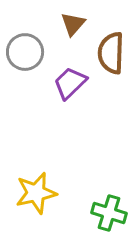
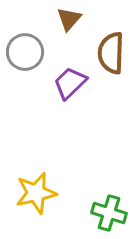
brown triangle: moved 4 px left, 5 px up
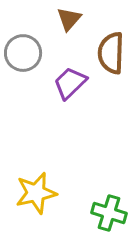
gray circle: moved 2 px left, 1 px down
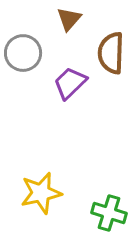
yellow star: moved 5 px right
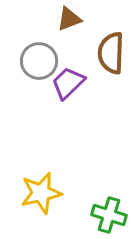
brown triangle: rotated 28 degrees clockwise
gray circle: moved 16 px right, 8 px down
purple trapezoid: moved 2 px left
green cross: moved 2 px down
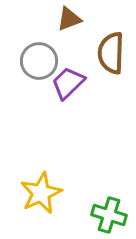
yellow star: rotated 12 degrees counterclockwise
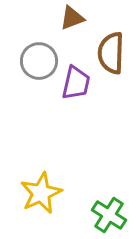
brown triangle: moved 3 px right, 1 px up
purple trapezoid: moved 8 px right; rotated 147 degrees clockwise
green cross: rotated 16 degrees clockwise
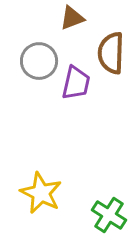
yellow star: rotated 21 degrees counterclockwise
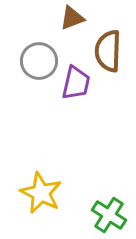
brown semicircle: moved 3 px left, 2 px up
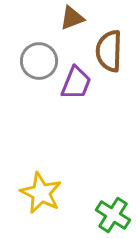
brown semicircle: moved 1 px right
purple trapezoid: rotated 9 degrees clockwise
green cross: moved 4 px right
